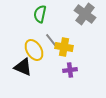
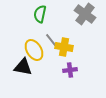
black triangle: rotated 12 degrees counterclockwise
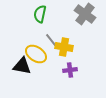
yellow ellipse: moved 2 px right, 4 px down; rotated 25 degrees counterclockwise
black triangle: moved 1 px left, 1 px up
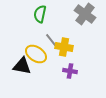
purple cross: moved 1 px down; rotated 16 degrees clockwise
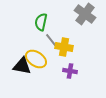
green semicircle: moved 1 px right, 8 px down
yellow ellipse: moved 5 px down
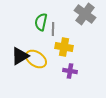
gray line: moved 2 px right, 11 px up; rotated 40 degrees clockwise
black triangle: moved 2 px left, 10 px up; rotated 42 degrees counterclockwise
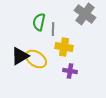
green semicircle: moved 2 px left
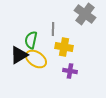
green semicircle: moved 8 px left, 18 px down
black triangle: moved 1 px left, 1 px up
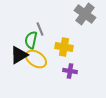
gray line: moved 13 px left; rotated 24 degrees counterclockwise
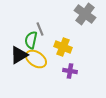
yellow cross: moved 1 px left; rotated 12 degrees clockwise
